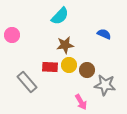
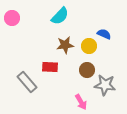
pink circle: moved 17 px up
yellow circle: moved 20 px right, 19 px up
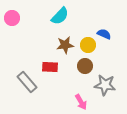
yellow circle: moved 1 px left, 1 px up
brown circle: moved 2 px left, 4 px up
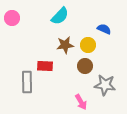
blue semicircle: moved 5 px up
red rectangle: moved 5 px left, 1 px up
gray rectangle: rotated 40 degrees clockwise
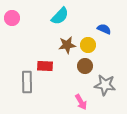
brown star: moved 2 px right
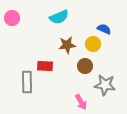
cyan semicircle: moved 1 px left, 1 px down; rotated 24 degrees clockwise
yellow circle: moved 5 px right, 1 px up
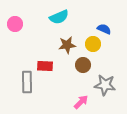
pink circle: moved 3 px right, 6 px down
brown circle: moved 2 px left, 1 px up
pink arrow: rotated 105 degrees counterclockwise
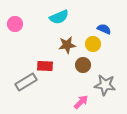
gray rectangle: moved 1 px left; rotated 60 degrees clockwise
